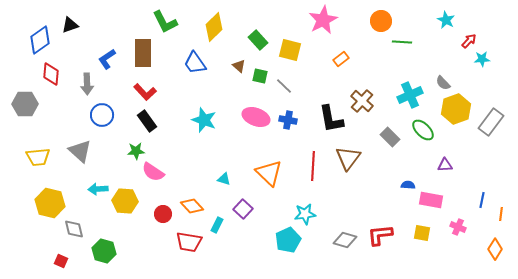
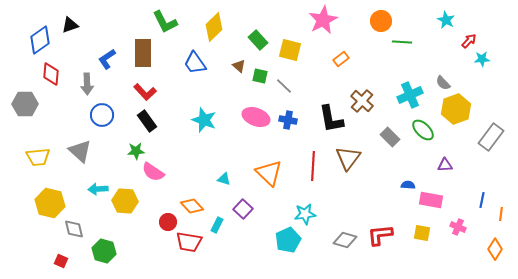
gray rectangle at (491, 122): moved 15 px down
red circle at (163, 214): moved 5 px right, 8 px down
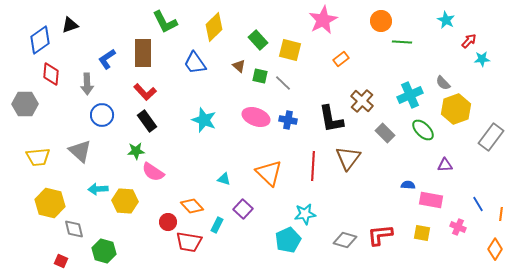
gray line at (284, 86): moved 1 px left, 3 px up
gray rectangle at (390, 137): moved 5 px left, 4 px up
blue line at (482, 200): moved 4 px left, 4 px down; rotated 42 degrees counterclockwise
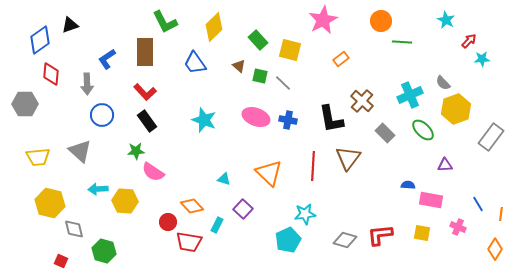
brown rectangle at (143, 53): moved 2 px right, 1 px up
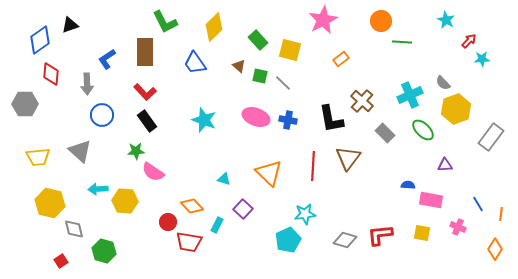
red square at (61, 261): rotated 32 degrees clockwise
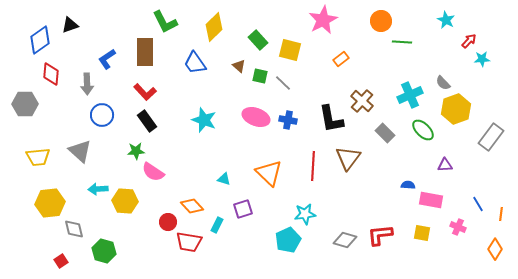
yellow hexagon at (50, 203): rotated 20 degrees counterclockwise
purple square at (243, 209): rotated 30 degrees clockwise
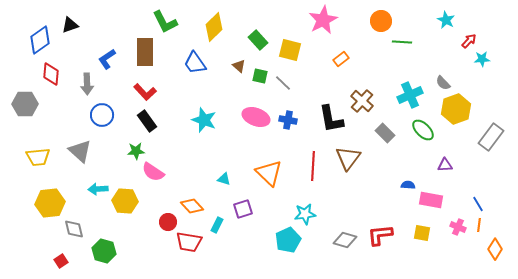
orange line at (501, 214): moved 22 px left, 11 px down
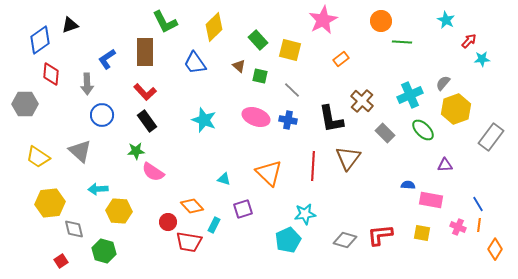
gray line at (283, 83): moved 9 px right, 7 px down
gray semicircle at (443, 83): rotated 84 degrees clockwise
yellow trapezoid at (38, 157): rotated 40 degrees clockwise
yellow hexagon at (125, 201): moved 6 px left, 10 px down
cyan rectangle at (217, 225): moved 3 px left
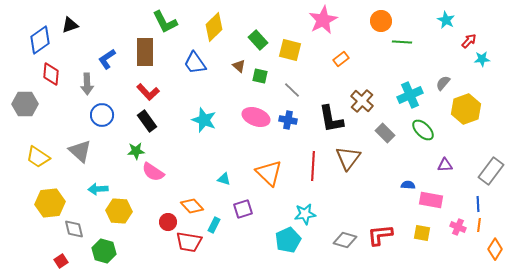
red L-shape at (145, 92): moved 3 px right
yellow hexagon at (456, 109): moved 10 px right
gray rectangle at (491, 137): moved 34 px down
blue line at (478, 204): rotated 28 degrees clockwise
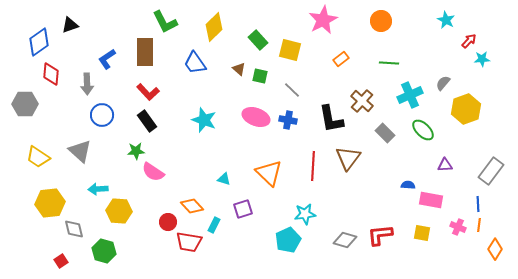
blue diamond at (40, 40): moved 1 px left, 2 px down
green line at (402, 42): moved 13 px left, 21 px down
brown triangle at (239, 66): moved 3 px down
